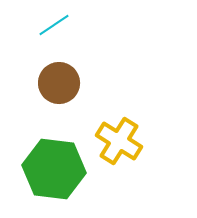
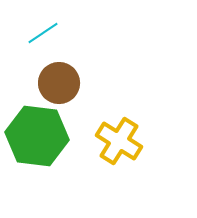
cyan line: moved 11 px left, 8 px down
green hexagon: moved 17 px left, 33 px up
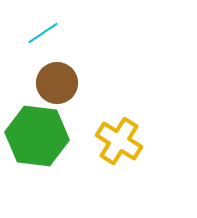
brown circle: moved 2 px left
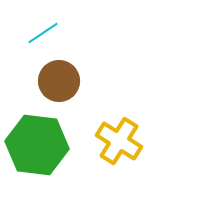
brown circle: moved 2 px right, 2 px up
green hexagon: moved 9 px down
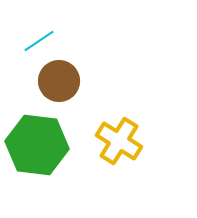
cyan line: moved 4 px left, 8 px down
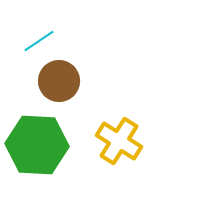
green hexagon: rotated 4 degrees counterclockwise
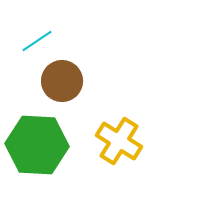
cyan line: moved 2 px left
brown circle: moved 3 px right
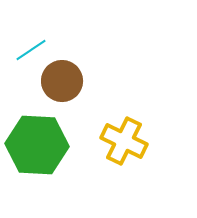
cyan line: moved 6 px left, 9 px down
yellow cross: moved 5 px right; rotated 6 degrees counterclockwise
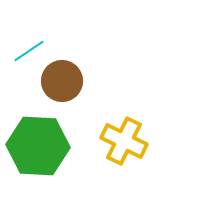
cyan line: moved 2 px left, 1 px down
green hexagon: moved 1 px right, 1 px down
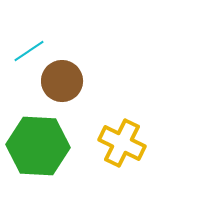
yellow cross: moved 2 px left, 2 px down
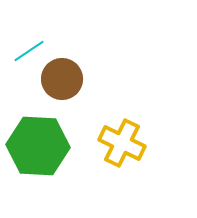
brown circle: moved 2 px up
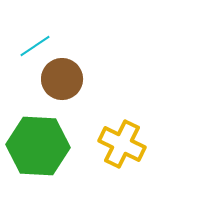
cyan line: moved 6 px right, 5 px up
yellow cross: moved 1 px down
